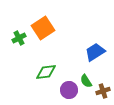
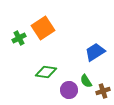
green diamond: rotated 15 degrees clockwise
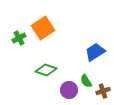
green diamond: moved 2 px up; rotated 10 degrees clockwise
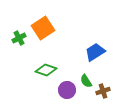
purple circle: moved 2 px left
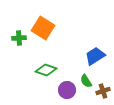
orange square: rotated 25 degrees counterclockwise
green cross: rotated 24 degrees clockwise
blue trapezoid: moved 4 px down
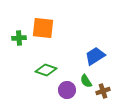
orange square: rotated 25 degrees counterclockwise
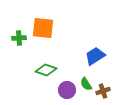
green semicircle: moved 3 px down
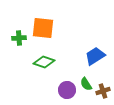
green diamond: moved 2 px left, 8 px up
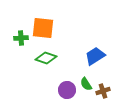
green cross: moved 2 px right
green diamond: moved 2 px right, 4 px up
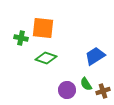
green cross: rotated 16 degrees clockwise
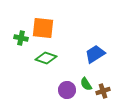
blue trapezoid: moved 2 px up
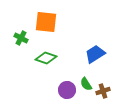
orange square: moved 3 px right, 6 px up
green cross: rotated 16 degrees clockwise
